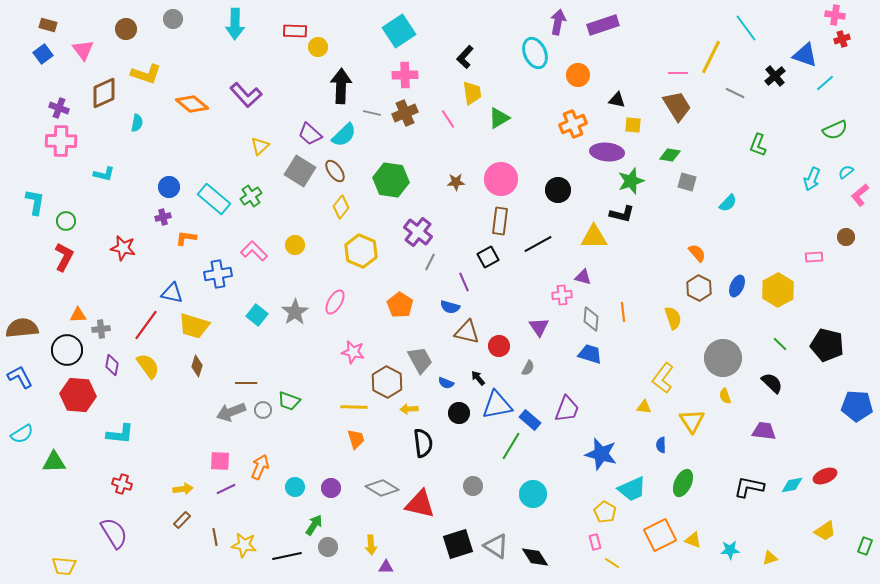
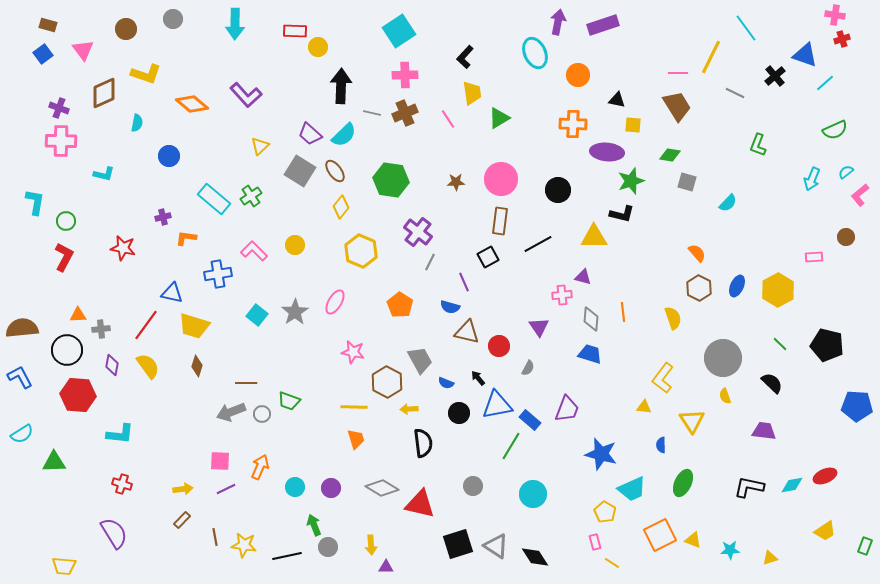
orange cross at (573, 124): rotated 24 degrees clockwise
blue circle at (169, 187): moved 31 px up
gray circle at (263, 410): moved 1 px left, 4 px down
green arrow at (314, 525): rotated 55 degrees counterclockwise
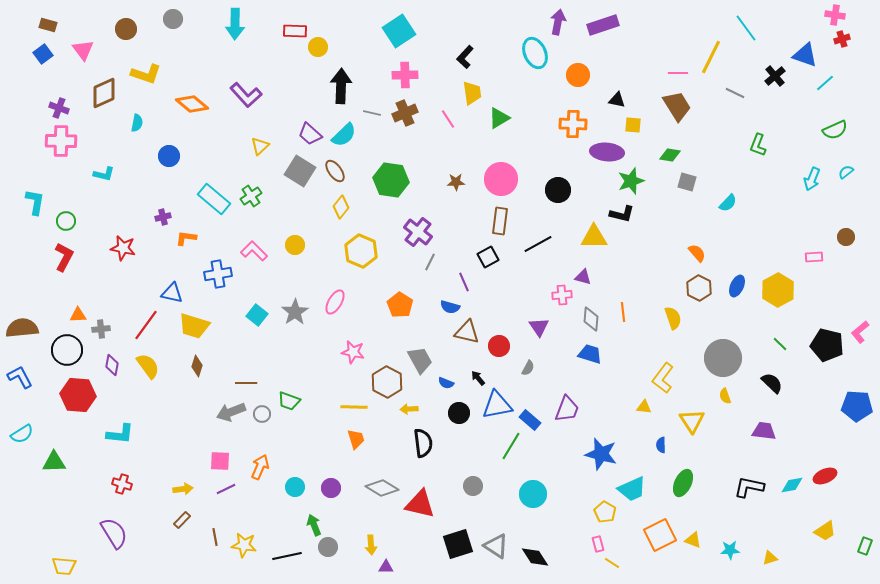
pink L-shape at (860, 195): moved 137 px down
pink rectangle at (595, 542): moved 3 px right, 2 px down
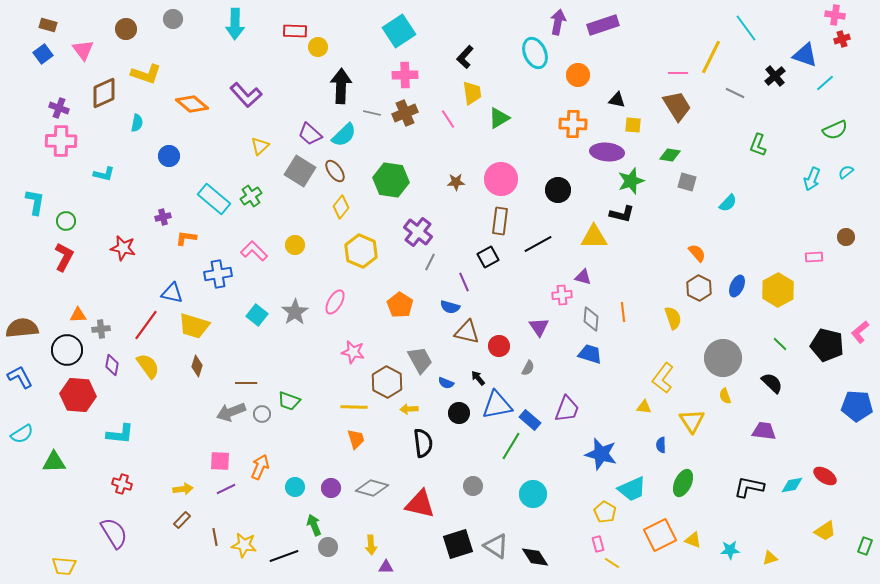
red ellipse at (825, 476): rotated 55 degrees clockwise
gray diamond at (382, 488): moved 10 px left; rotated 16 degrees counterclockwise
black line at (287, 556): moved 3 px left; rotated 8 degrees counterclockwise
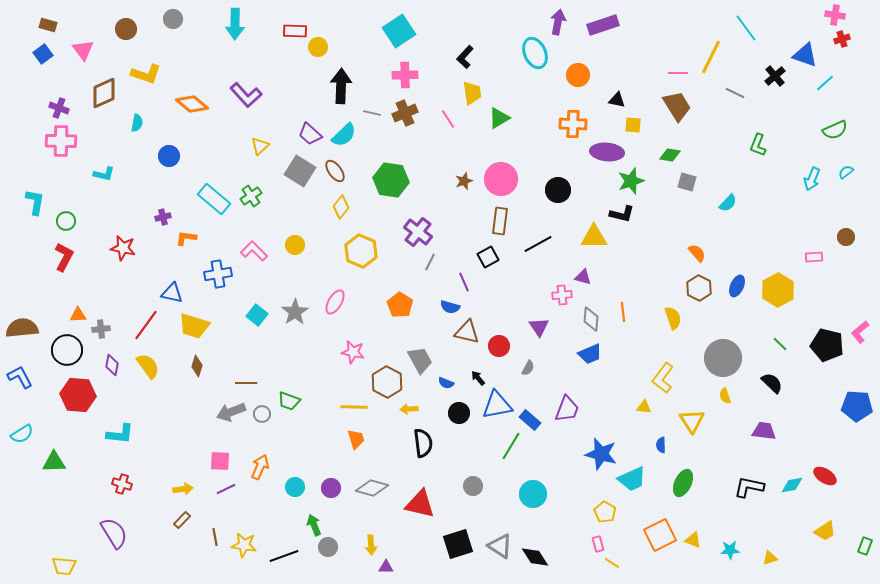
brown star at (456, 182): moved 8 px right, 1 px up; rotated 18 degrees counterclockwise
blue trapezoid at (590, 354): rotated 140 degrees clockwise
cyan trapezoid at (632, 489): moved 10 px up
gray triangle at (496, 546): moved 4 px right
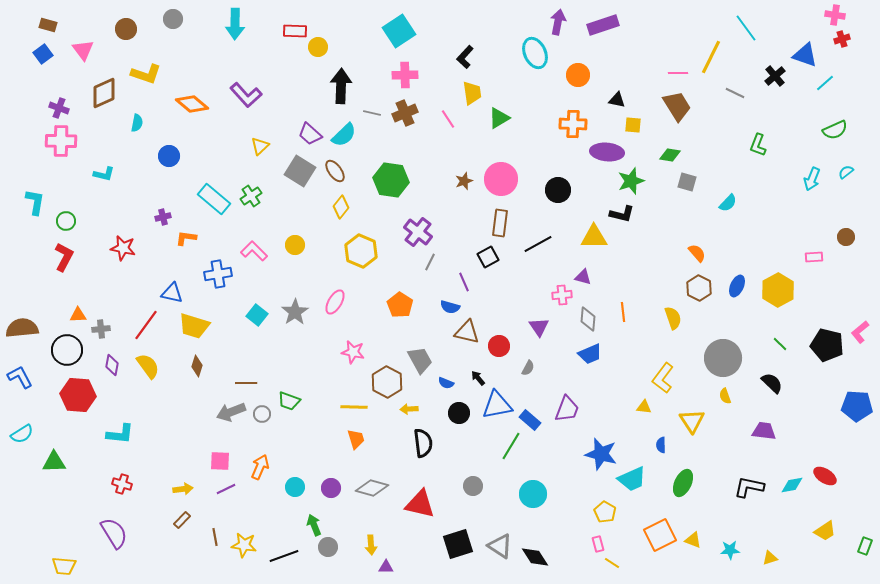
brown rectangle at (500, 221): moved 2 px down
gray diamond at (591, 319): moved 3 px left
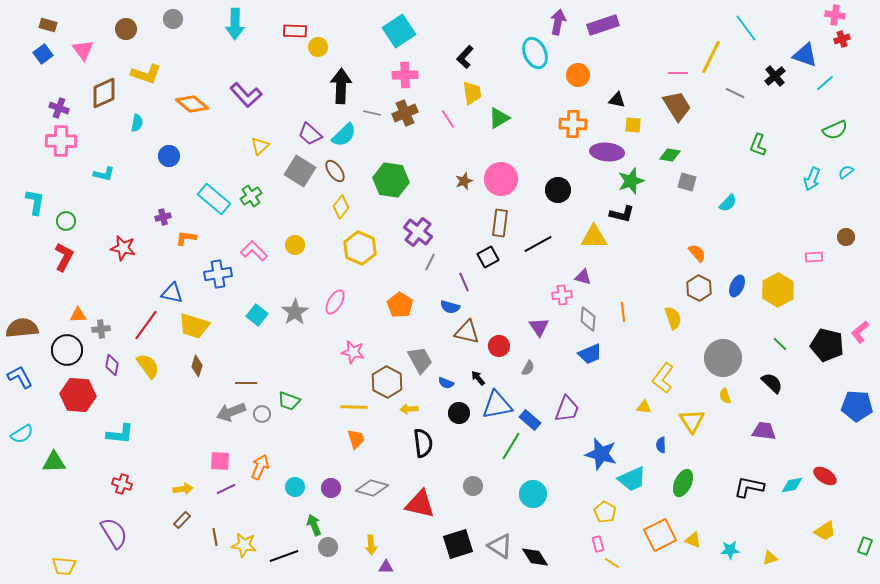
yellow hexagon at (361, 251): moved 1 px left, 3 px up
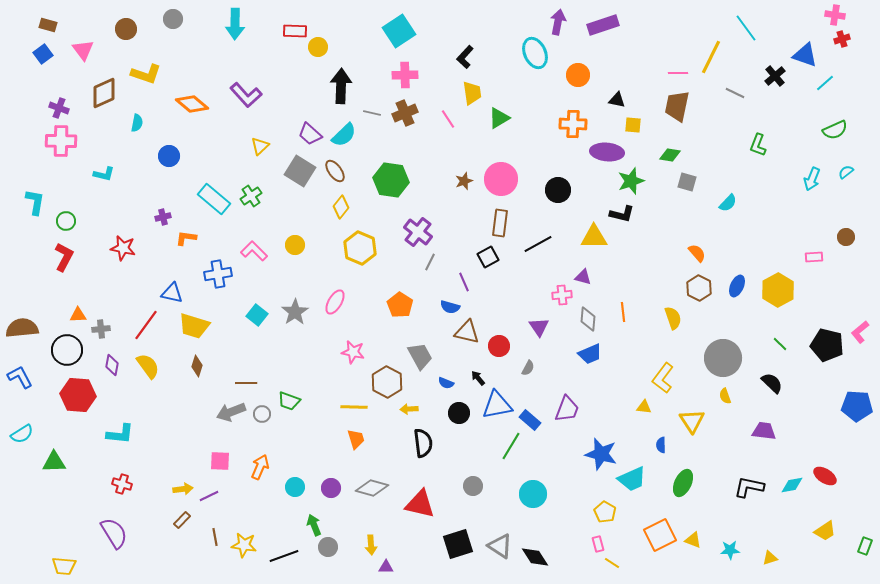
brown trapezoid at (677, 106): rotated 136 degrees counterclockwise
gray trapezoid at (420, 360): moved 4 px up
purple line at (226, 489): moved 17 px left, 7 px down
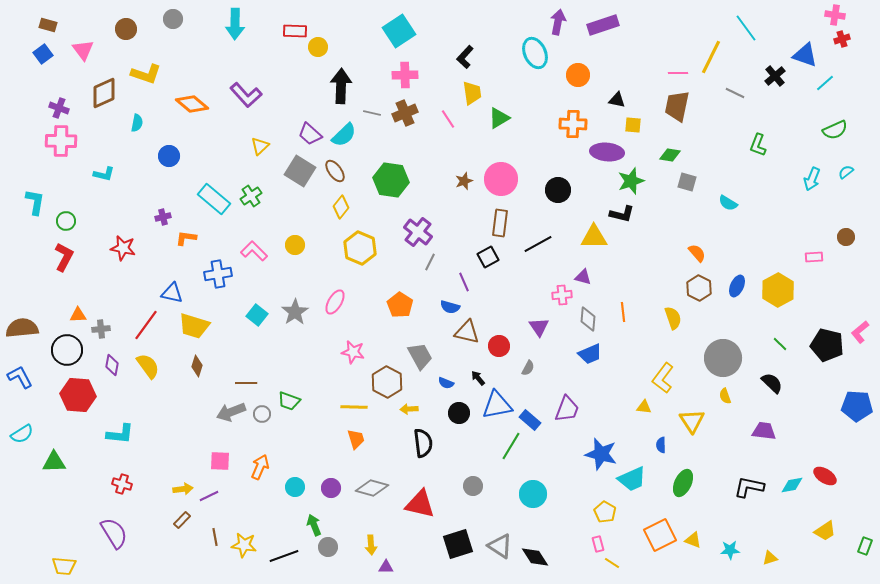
cyan semicircle at (728, 203): rotated 78 degrees clockwise
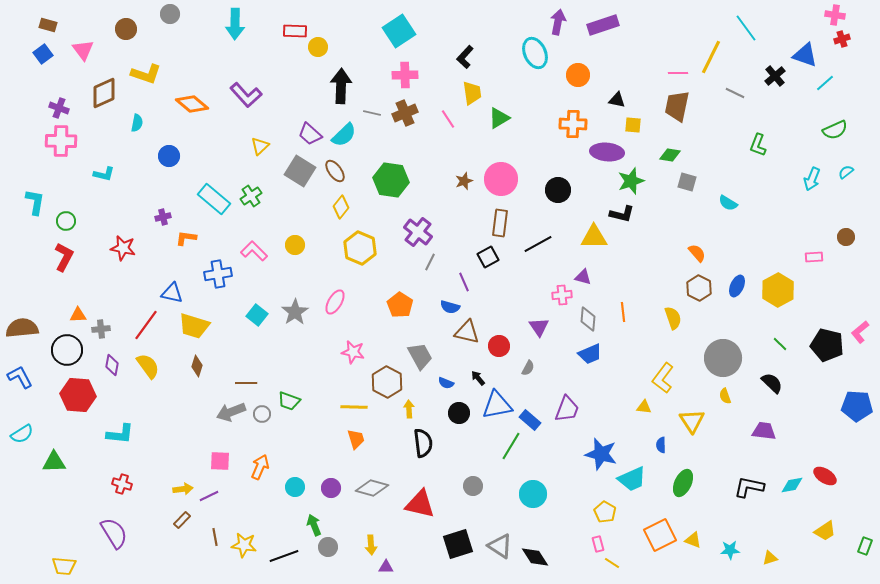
gray circle at (173, 19): moved 3 px left, 5 px up
yellow arrow at (409, 409): rotated 90 degrees clockwise
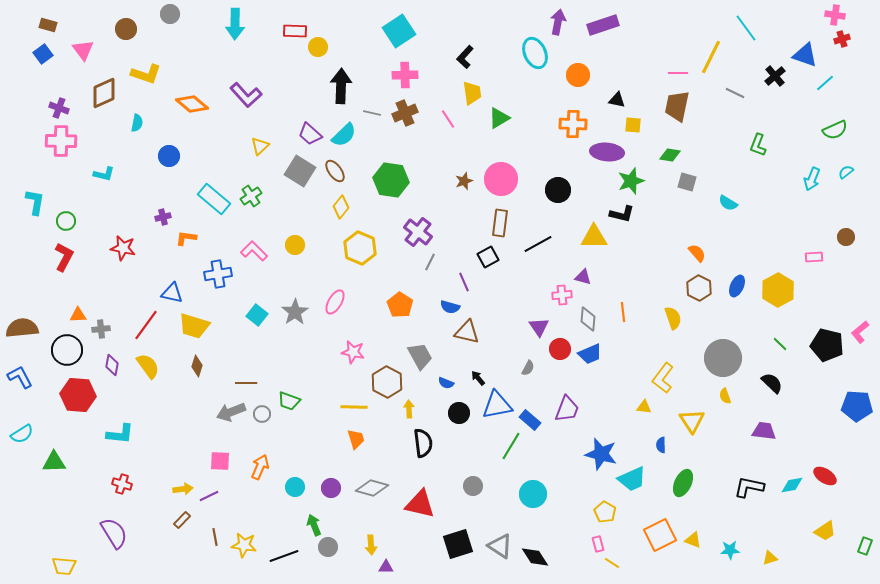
red circle at (499, 346): moved 61 px right, 3 px down
